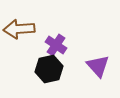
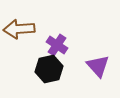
purple cross: moved 1 px right
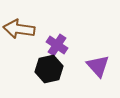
brown arrow: rotated 12 degrees clockwise
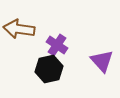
purple triangle: moved 4 px right, 5 px up
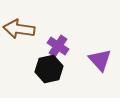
purple cross: moved 1 px right, 1 px down
purple triangle: moved 2 px left, 1 px up
